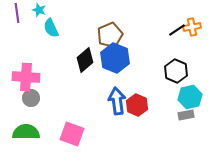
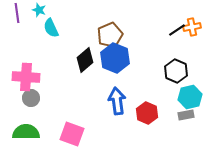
red hexagon: moved 10 px right, 8 px down
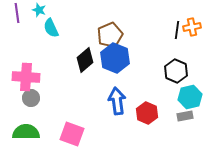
black line: rotated 48 degrees counterclockwise
gray rectangle: moved 1 px left, 1 px down
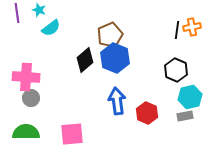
cyan semicircle: rotated 102 degrees counterclockwise
black hexagon: moved 1 px up
pink square: rotated 25 degrees counterclockwise
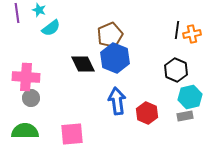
orange cross: moved 7 px down
black diamond: moved 2 px left, 4 px down; rotated 75 degrees counterclockwise
green semicircle: moved 1 px left, 1 px up
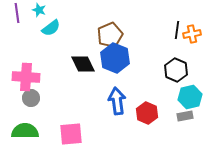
pink square: moved 1 px left
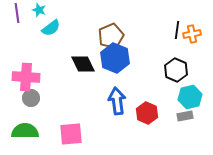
brown pentagon: moved 1 px right, 1 px down
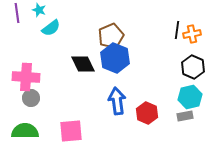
black hexagon: moved 17 px right, 3 px up
pink square: moved 3 px up
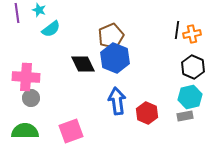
cyan semicircle: moved 1 px down
pink square: rotated 15 degrees counterclockwise
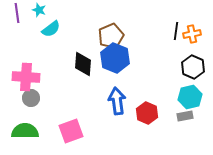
black line: moved 1 px left, 1 px down
black diamond: rotated 30 degrees clockwise
